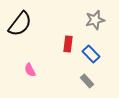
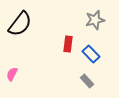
pink semicircle: moved 18 px left, 4 px down; rotated 56 degrees clockwise
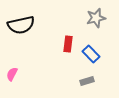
gray star: moved 1 px right, 2 px up
black semicircle: moved 1 px right, 1 px down; rotated 40 degrees clockwise
gray rectangle: rotated 64 degrees counterclockwise
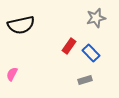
red rectangle: moved 1 px right, 2 px down; rotated 28 degrees clockwise
blue rectangle: moved 1 px up
gray rectangle: moved 2 px left, 1 px up
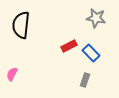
gray star: rotated 24 degrees clockwise
black semicircle: rotated 108 degrees clockwise
red rectangle: rotated 28 degrees clockwise
gray rectangle: rotated 56 degrees counterclockwise
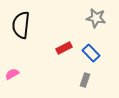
red rectangle: moved 5 px left, 2 px down
pink semicircle: rotated 32 degrees clockwise
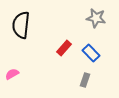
red rectangle: rotated 21 degrees counterclockwise
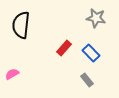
gray rectangle: moved 2 px right; rotated 56 degrees counterclockwise
